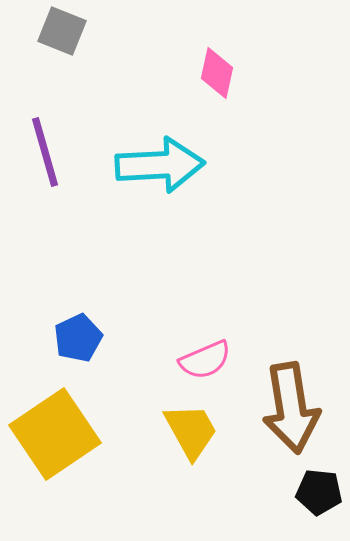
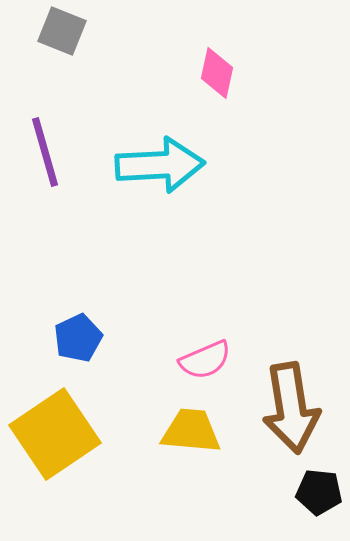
yellow trapezoid: rotated 56 degrees counterclockwise
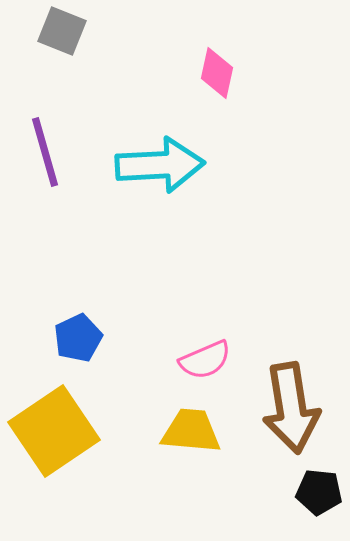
yellow square: moved 1 px left, 3 px up
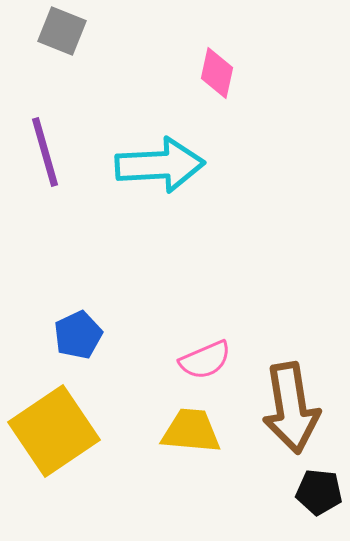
blue pentagon: moved 3 px up
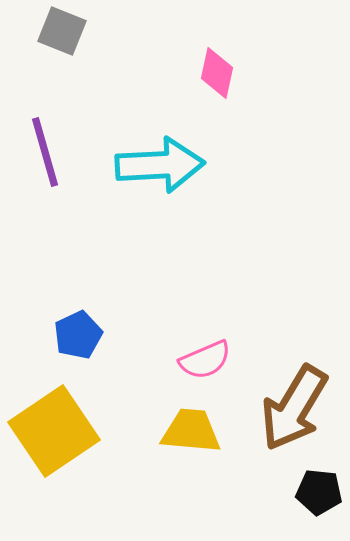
brown arrow: moved 3 px right; rotated 40 degrees clockwise
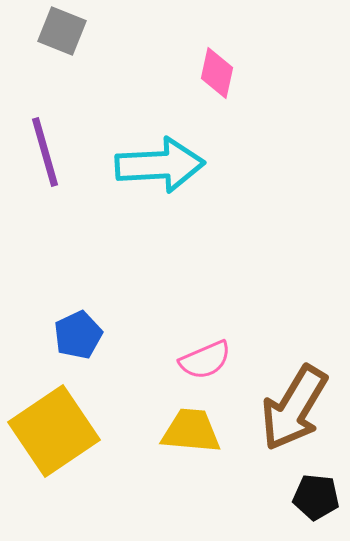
black pentagon: moved 3 px left, 5 px down
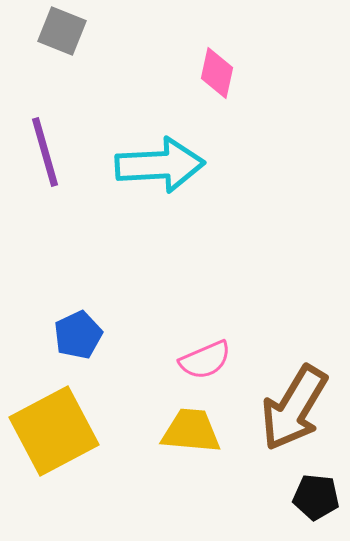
yellow square: rotated 6 degrees clockwise
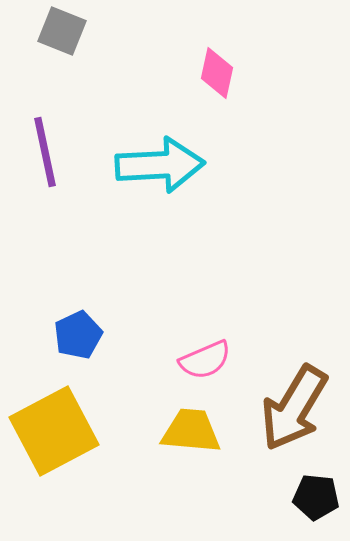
purple line: rotated 4 degrees clockwise
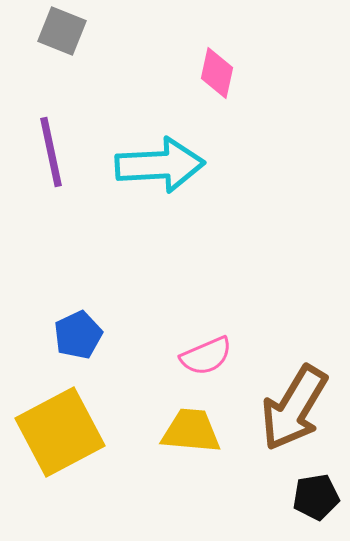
purple line: moved 6 px right
pink semicircle: moved 1 px right, 4 px up
yellow square: moved 6 px right, 1 px down
black pentagon: rotated 15 degrees counterclockwise
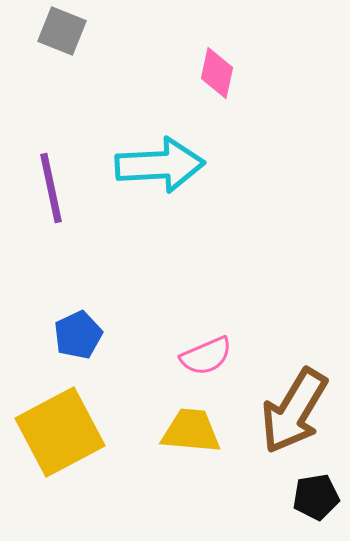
purple line: moved 36 px down
brown arrow: moved 3 px down
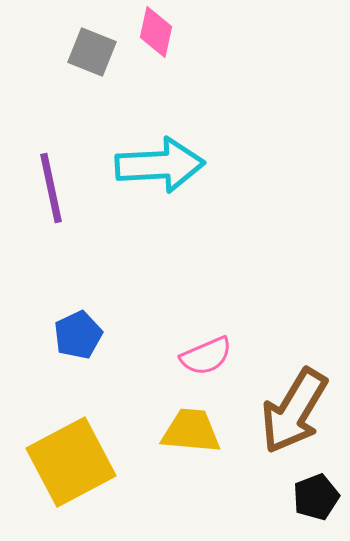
gray square: moved 30 px right, 21 px down
pink diamond: moved 61 px left, 41 px up
yellow square: moved 11 px right, 30 px down
black pentagon: rotated 12 degrees counterclockwise
